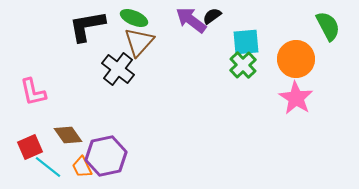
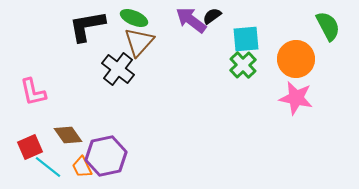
cyan square: moved 3 px up
pink star: rotated 20 degrees counterclockwise
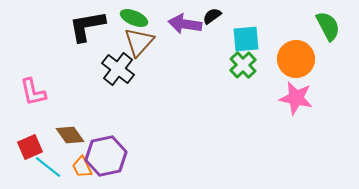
purple arrow: moved 6 px left, 4 px down; rotated 28 degrees counterclockwise
brown diamond: moved 2 px right
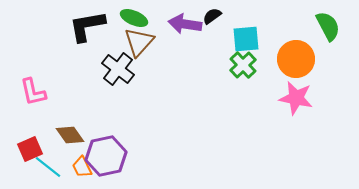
red square: moved 2 px down
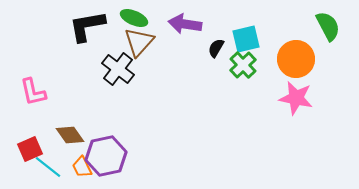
black semicircle: moved 4 px right, 32 px down; rotated 24 degrees counterclockwise
cyan square: rotated 8 degrees counterclockwise
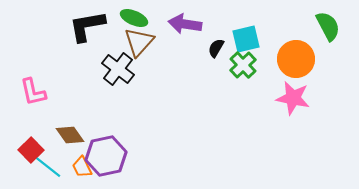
pink star: moved 3 px left
red square: moved 1 px right, 1 px down; rotated 20 degrees counterclockwise
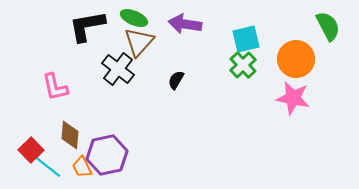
black semicircle: moved 40 px left, 32 px down
pink L-shape: moved 22 px right, 5 px up
brown diamond: rotated 40 degrees clockwise
purple hexagon: moved 1 px right, 1 px up
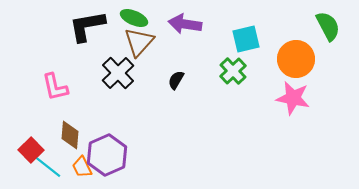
green cross: moved 10 px left, 6 px down
black cross: moved 4 px down; rotated 8 degrees clockwise
purple hexagon: rotated 12 degrees counterclockwise
